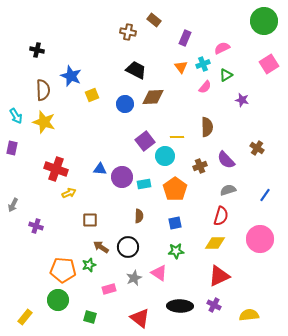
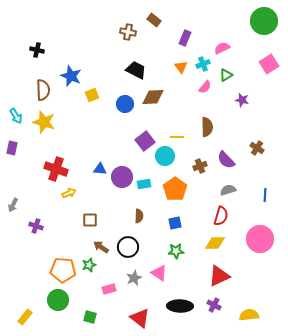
blue line at (265, 195): rotated 32 degrees counterclockwise
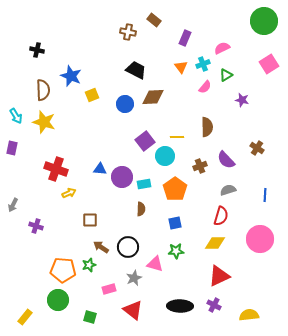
brown semicircle at (139, 216): moved 2 px right, 7 px up
pink triangle at (159, 273): moved 4 px left, 9 px up; rotated 18 degrees counterclockwise
red triangle at (140, 318): moved 7 px left, 8 px up
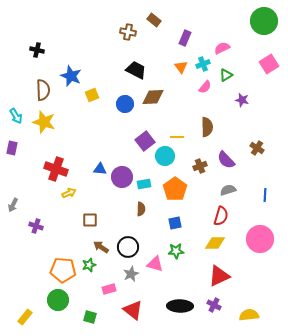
gray star at (134, 278): moved 3 px left, 4 px up
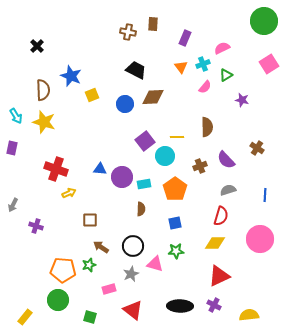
brown rectangle at (154, 20): moved 1 px left, 4 px down; rotated 56 degrees clockwise
black cross at (37, 50): moved 4 px up; rotated 32 degrees clockwise
black circle at (128, 247): moved 5 px right, 1 px up
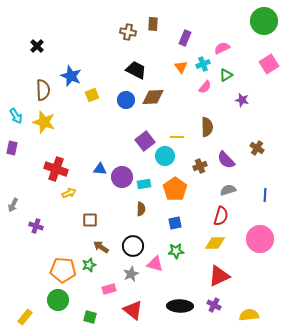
blue circle at (125, 104): moved 1 px right, 4 px up
